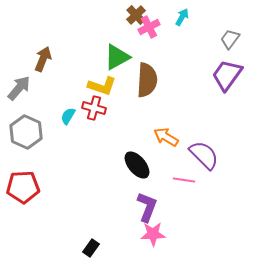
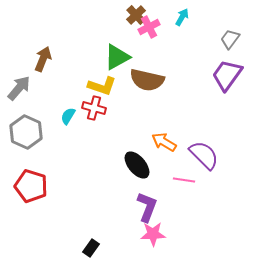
brown semicircle: rotated 100 degrees clockwise
orange arrow: moved 2 px left, 5 px down
red pentagon: moved 8 px right, 1 px up; rotated 20 degrees clockwise
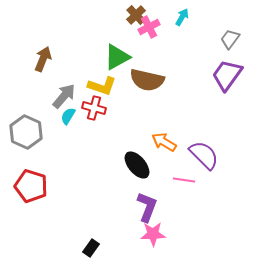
gray arrow: moved 45 px right, 8 px down
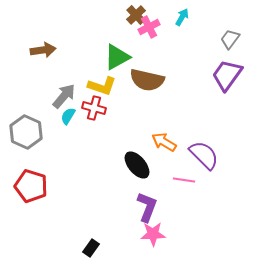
brown arrow: moved 9 px up; rotated 60 degrees clockwise
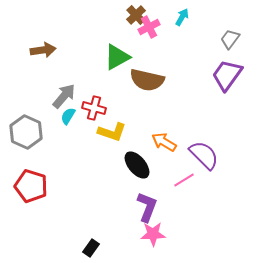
yellow L-shape: moved 10 px right, 46 px down
pink line: rotated 40 degrees counterclockwise
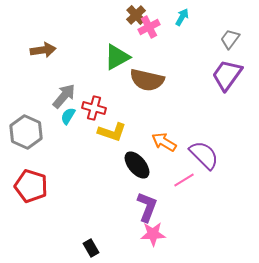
black rectangle: rotated 66 degrees counterclockwise
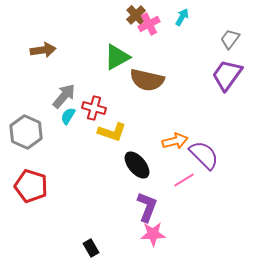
pink cross: moved 3 px up
orange arrow: moved 11 px right, 1 px up; rotated 135 degrees clockwise
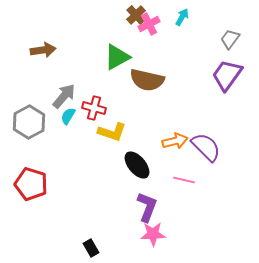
gray hexagon: moved 3 px right, 10 px up; rotated 8 degrees clockwise
purple semicircle: moved 2 px right, 8 px up
pink line: rotated 45 degrees clockwise
red pentagon: moved 2 px up
